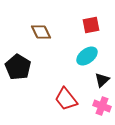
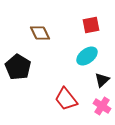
brown diamond: moved 1 px left, 1 px down
pink cross: rotated 12 degrees clockwise
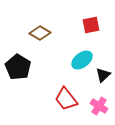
brown diamond: rotated 35 degrees counterclockwise
cyan ellipse: moved 5 px left, 4 px down
black triangle: moved 1 px right, 5 px up
pink cross: moved 3 px left
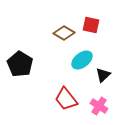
red square: rotated 24 degrees clockwise
brown diamond: moved 24 px right
black pentagon: moved 2 px right, 3 px up
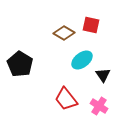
black triangle: rotated 21 degrees counterclockwise
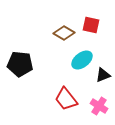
black pentagon: rotated 25 degrees counterclockwise
black triangle: rotated 42 degrees clockwise
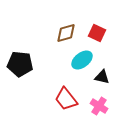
red square: moved 6 px right, 8 px down; rotated 12 degrees clockwise
brown diamond: moved 2 px right; rotated 45 degrees counterclockwise
black triangle: moved 1 px left, 2 px down; rotated 35 degrees clockwise
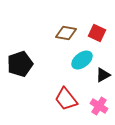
brown diamond: rotated 25 degrees clockwise
black pentagon: rotated 25 degrees counterclockwise
black triangle: moved 1 px right, 2 px up; rotated 42 degrees counterclockwise
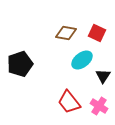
black triangle: moved 1 px down; rotated 28 degrees counterclockwise
red trapezoid: moved 3 px right, 3 px down
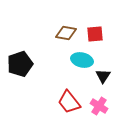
red square: moved 2 px left, 1 px down; rotated 30 degrees counterclockwise
cyan ellipse: rotated 50 degrees clockwise
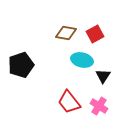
red square: rotated 24 degrees counterclockwise
black pentagon: moved 1 px right, 1 px down
